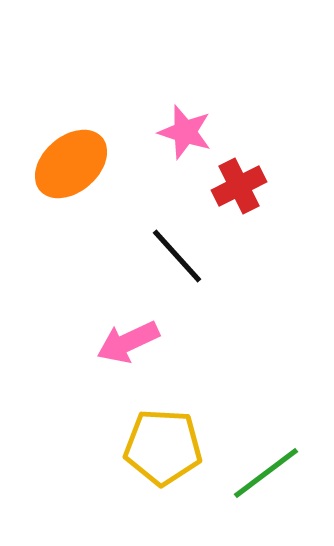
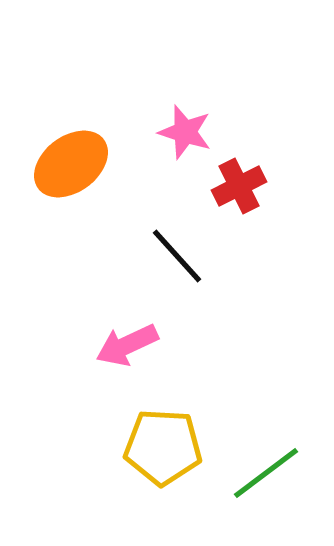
orange ellipse: rotated 4 degrees clockwise
pink arrow: moved 1 px left, 3 px down
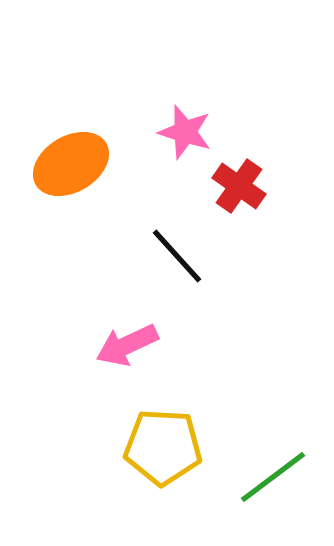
orange ellipse: rotated 6 degrees clockwise
red cross: rotated 28 degrees counterclockwise
green line: moved 7 px right, 4 px down
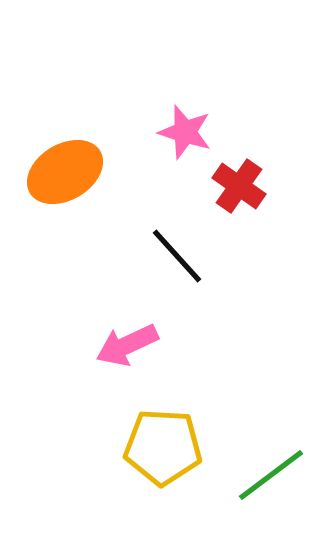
orange ellipse: moved 6 px left, 8 px down
green line: moved 2 px left, 2 px up
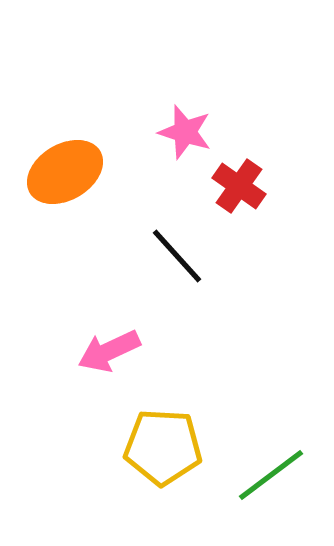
pink arrow: moved 18 px left, 6 px down
